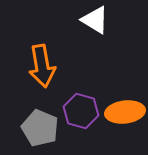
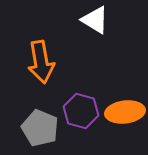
orange arrow: moved 1 px left, 4 px up
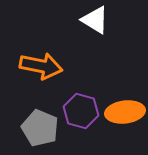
orange arrow: moved 4 px down; rotated 69 degrees counterclockwise
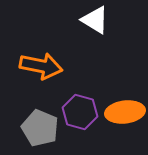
purple hexagon: moved 1 px left, 1 px down
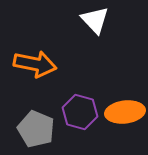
white triangle: rotated 16 degrees clockwise
orange arrow: moved 6 px left, 2 px up
gray pentagon: moved 4 px left, 1 px down
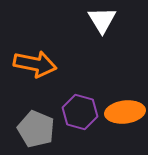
white triangle: moved 7 px right; rotated 12 degrees clockwise
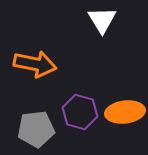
gray pentagon: rotated 30 degrees counterclockwise
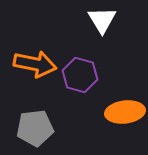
purple hexagon: moved 37 px up
gray pentagon: moved 1 px left, 1 px up
